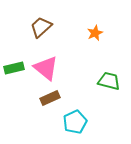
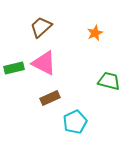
pink triangle: moved 2 px left, 5 px up; rotated 12 degrees counterclockwise
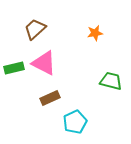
brown trapezoid: moved 6 px left, 2 px down
orange star: rotated 14 degrees clockwise
green trapezoid: moved 2 px right
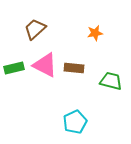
pink triangle: moved 1 px right, 2 px down
brown rectangle: moved 24 px right, 30 px up; rotated 30 degrees clockwise
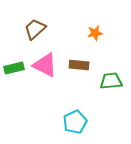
brown rectangle: moved 5 px right, 3 px up
green trapezoid: rotated 20 degrees counterclockwise
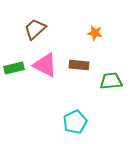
orange star: rotated 21 degrees clockwise
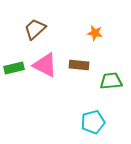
cyan pentagon: moved 18 px right; rotated 10 degrees clockwise
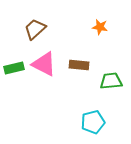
orange star: moved 5 px right, 6 px up
pink triangle: moved 1 px left, 1 px up
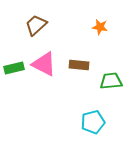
brown trapezoid: moved 1 px right, 4 px up
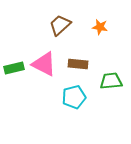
brown trapezoid: moved 24 px right
brown rectangle: moved 1 px left, 1 px up
cyan pentagon: moved 19 px left, 25 px up
